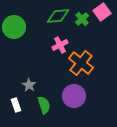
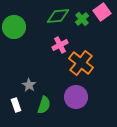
purple circle: moved 2 px right, 1 px down
green semicircle: rotated 36 degrees clockwise
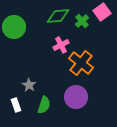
green cross: moved 2 px down
pink cross: moved 1 px right
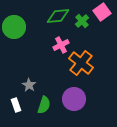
purple circle: moved 2 px left, 2 px down
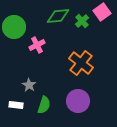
pink cross: moved 24 px left
purple circle: moved 4 px right, 2 px down
white rectangle: rotated 64 degrees counterclockwise
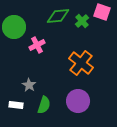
pink square: rotated 36 degrees counterclockwise
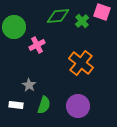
purple circle: moved 5 px down
